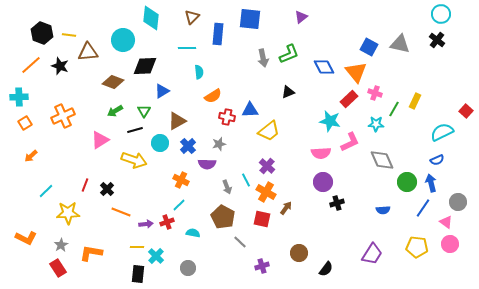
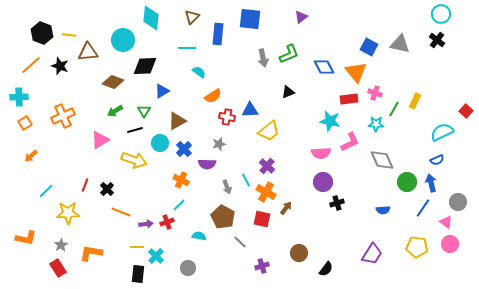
cyan semicircle at (199, 72): rotated 48 degrees counterclockwise
red rectangle at (349, 99): rotated 36 degrees clockwise
blue cross at (188, 146): moved 4 px left, 3 px down
cyan semicircle at (193, 233): moved 6 px right, 3 px down
orange L-shape at (26, 238): rotated 15 degrees counterclockwise
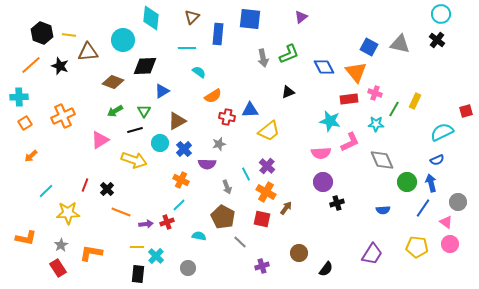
red square at (466, 111): rotated 32 degrees clockwise
cyan line at (246, 180): moved 6 px up
